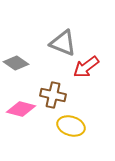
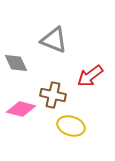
gray triangle: moved 9 px left, 3 px up
gray diamond: rotated 30 degrees clockwise
red arrow: moved 4 px right, 9 px down
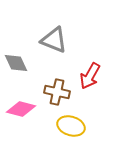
red arrow: rotated 24 degrees counterclockwise
brown cross: moved 4 px right, 3 px up
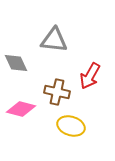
gray triangle: rotated 16 degrees counterclockwise
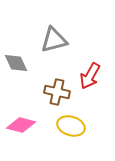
gray triangle: rotated 20 degrees counterclockwise
pink diamond: moved 16 px down
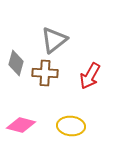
gray triangle: rotated 24 degrees counterclockwise
gray diamond: rotated 40 degrees clockwise
brown cross: moved 12 px left, 19 px up; rotated 10 degrees counterclockwise
yellow ellipse: rotated 12 degrees counterclockwise
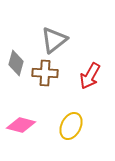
yellow ellipse: rotated 68 degrees counterclockwise
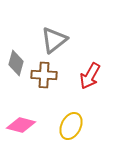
brown cross: moved 1 px left, 2 px down
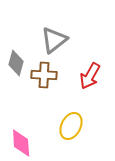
pink diamond: moved 18 px down; rotated 72 degrees clockwise
